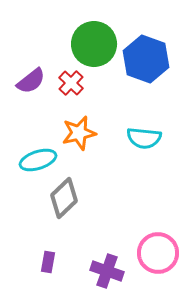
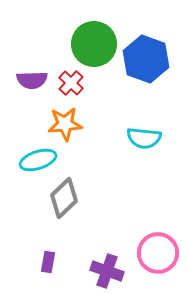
purple semicircle: moved 1 px right, 1 px up; rotated 36 degrees clockwise
orange star: moved 14 px left, 9 px up; rotated 8 degrees clockwise
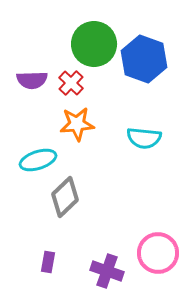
blue hexagon: moved 2 px left
orange star: moved 12 px right
gray diamond: moved 1 px right, 1 px up
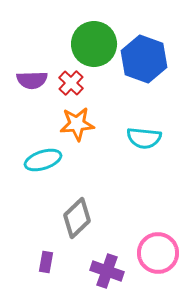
cyan ellipse: moved 5 px right
gray diamond: moved 12 px right, 21 px down
purple rectangle: moved 2 px left
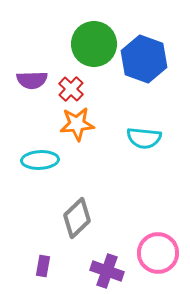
red cross: moved 6 px down
cyan ellipse: moved 3 px left; rotated 15 degrees clockwise
purple rectangle: moved 3 px left, 4 px down
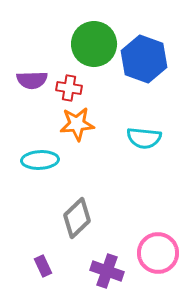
red cross: moved 2 px left, 1 px up; rotated 35 degrees counterclockwise
purple rectangle: rotated 35 degrees counterclockwise
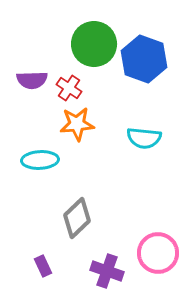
red cross: rotated 25 degrees clockwise
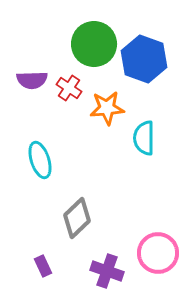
orange star: moved 30 px right, 16 px up
cyan semicircle: rotated 84 degrees clockwise
cyan ellipse: rotated 75 degrees clockwise
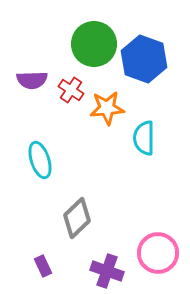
red cross: moved 2 px right, 2 px down
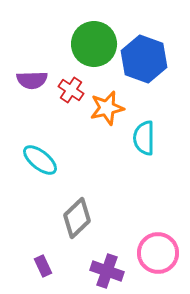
orange star: rotated 8 degrees counterclockwise
cyan ellipse: rotated 33 degrees counterclockwise
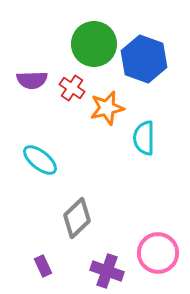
red cross: moved 1 px right, 2 px up
